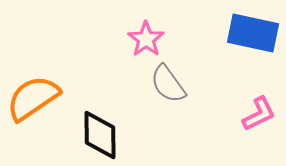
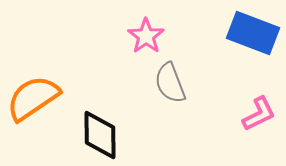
blue rectangle: rotated 9 degrees clockwise
pink star: moved 3 px up
gray semicircle: moved 2 px right, 1 px up; rotated 15 degrees clockwise
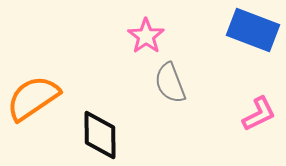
blue rectangle: moved 3 px up
